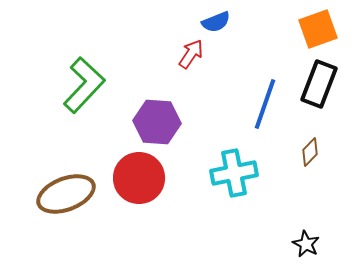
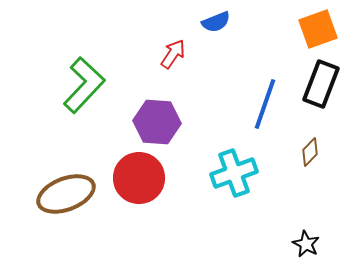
red arrow: moved 18 px left
black rectangle: moved 2 px right
cyan cross: rotated 9 degrees counterclockwise
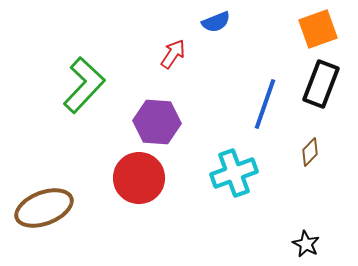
brown ellipse: moved 22 px left, 14 px down
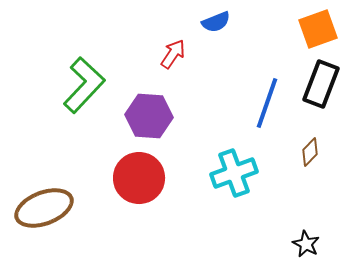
blue line: moved 2 px right, 1 px up
purple hexagon: moved 8 px left, 6 px up
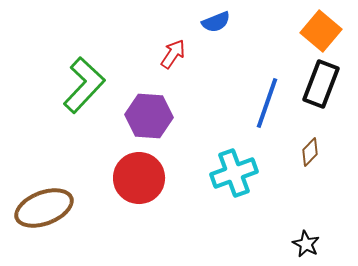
orange square: moved 3 px right, 2 px down; rotated 30 degrees counterclockwise
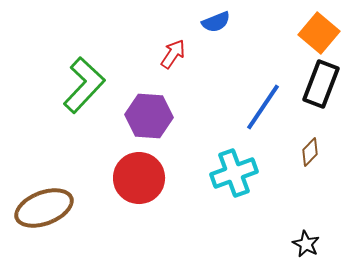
orange square: moved 2 px left, 2 px down
blue line: moved 4 px left, 4 px down; rotated 15 degrees clockwise
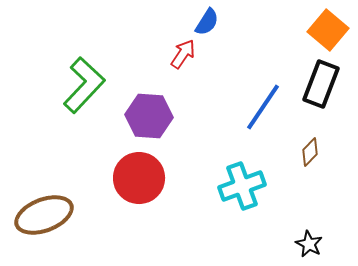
blue semicircle: moved 9 px left; rotated 36 degrees counterclockwise
orange square: moved 9 px right, 3 px up
red arrow: moved 10 px right
cyan cross: moved 8 px right, 13 px down
brown ellipse: moved 7 px down
black star: moved 3 px right
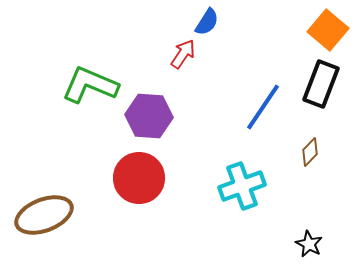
green L-shape: moved 6 px right; rotated 110 degrees counterclockwise
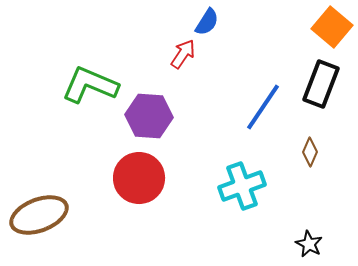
orange square: moved 4 px right, 3 px up
brown diamond: rotated 20 degrees counterclockwise
brown ellipse: moved 5 px left
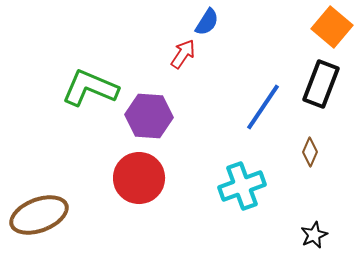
green L-shape: moved 3 px down
black star: moved 5 px right, 9 px up; rotated 20 degrees clockwise
